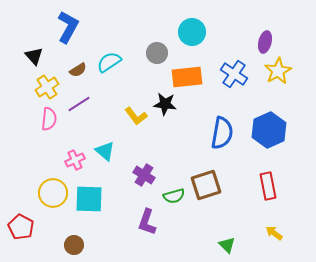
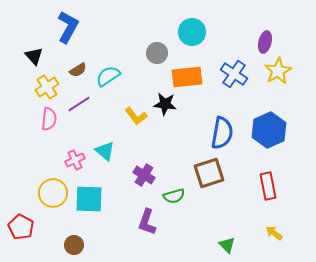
cyan semicircle: moved 1 px left, 14 px down
brown square: moved 3 px right, 12 px up
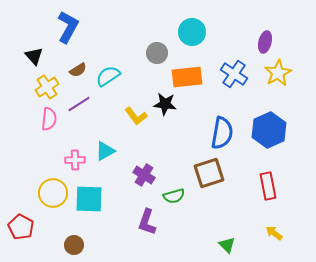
yellow star: moved 2 px down
cyan triangle: rotated 50 degrees clockwise
pink cross: rotated 24 degrees clockwise
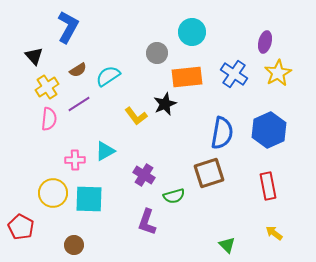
black star: rotated 30 degrees counterclockwise
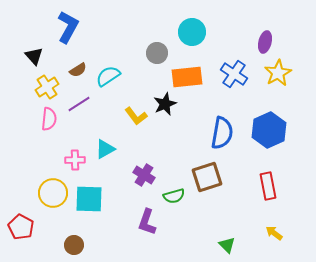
cyan triangle: moved 2 px up
brown square: moved 2 px left, 4 px down
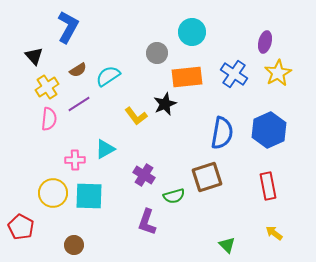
cyan square: moved 3 px up
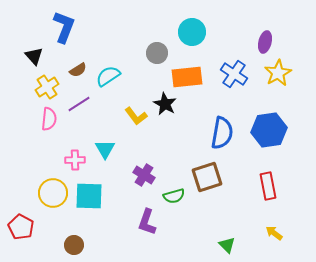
blue L-shape: moved 4 px left; rotated 8 degrees counterclockwise
black star: rotated 20 degrees counterclockwise
blue hexagon: rotated 16 degrees clockwise
cyan triangle: rotated 30 degrees counterclockwise
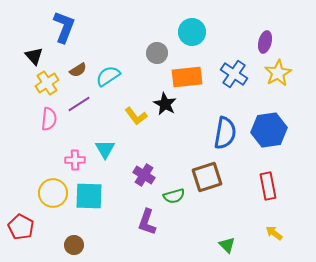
yellow cross: moved 4 px up
blue semicircle: moved 3 px right
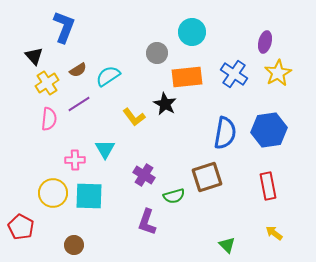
yellow L-shape: moved 2 px left, 1 px down
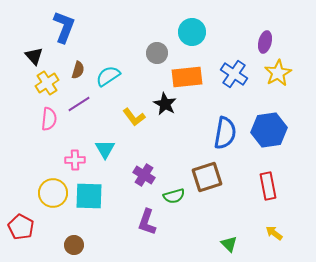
brown semicircle: rotated 42 degrees counterclockwise
green triangle: moved 2 px right, 1 px up
